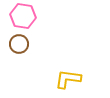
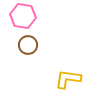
brown circle: moved 9 px right, 1 px down
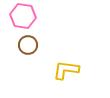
yellow L-shape: moved 2 px left, 9 px up
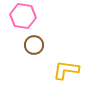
brown circle: moved 6 px right
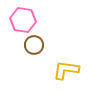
pink hexagon: moved 4 px down
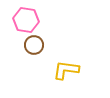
pink hexagon: moved 3 px right
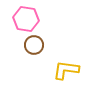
pink hexagon: moved 1 px up
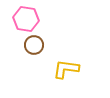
yellow L-shape: moved 1 px up
